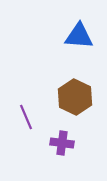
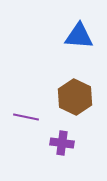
purple line: rotated 55 degrees counterclockwise
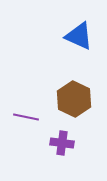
blue triangle: rotated 20 degrees clockwise
brown hexagon: moved 1 px left, 2 px down
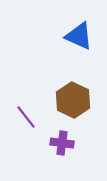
brown hexagon: moved 1 px left, 1 px down
purple line: rotated 40 degrees clockwise
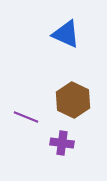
blue triangle: moved 13 px left, 2 px up
purple line: rotated 30 degrees counterclockwise
